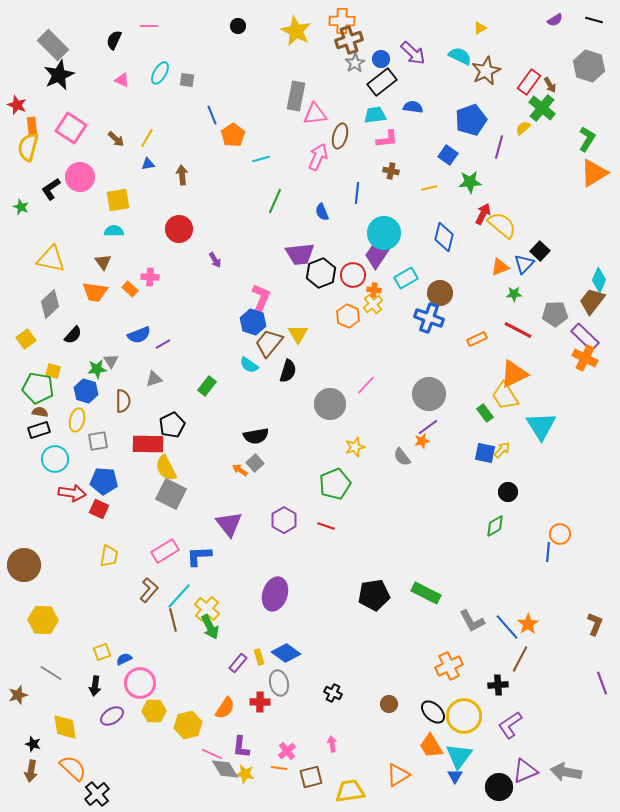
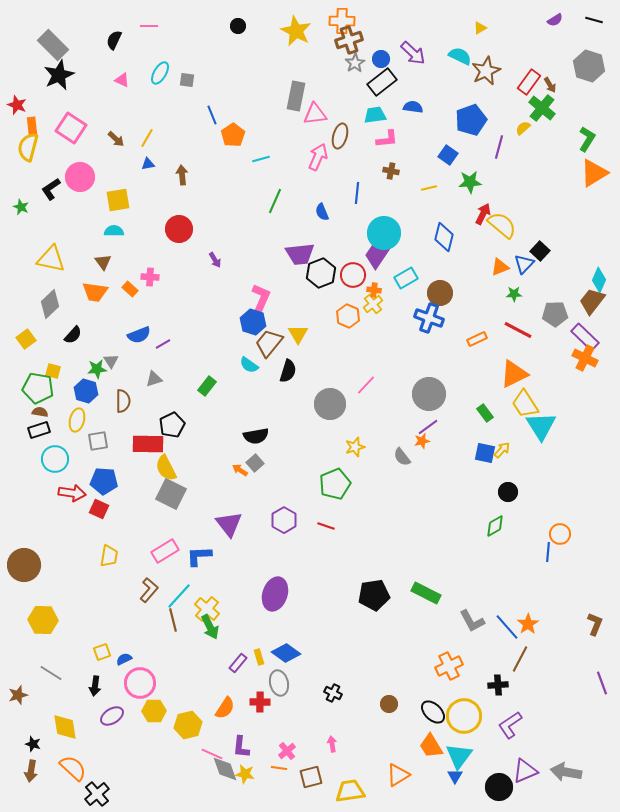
yellow trapezoid at (505, 396): moved 20 px right, 8 px down
gray diamond at (225, 769): rotated 12 degrees clockwise
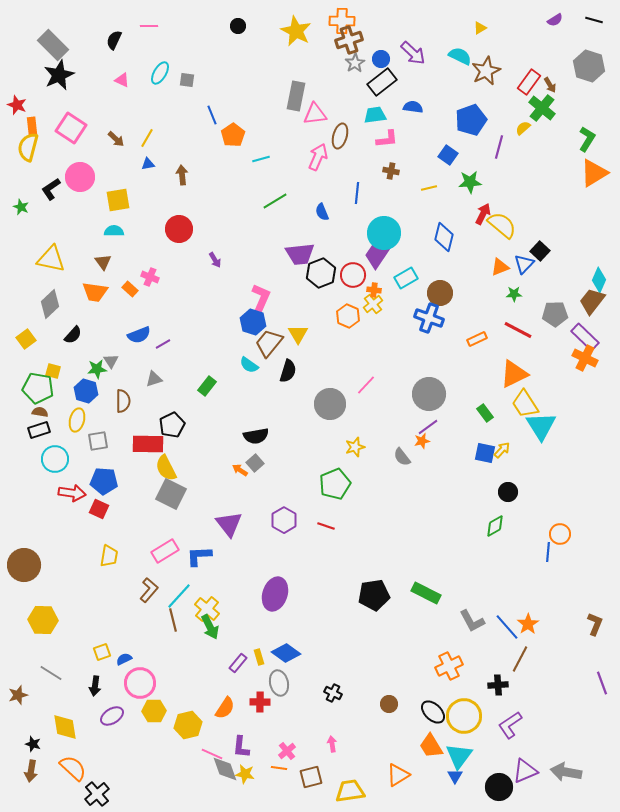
green line at (275, 201): rotated 35 degrees clockwise
pink cross at (150, 277): rotated 18 degrees clockwise
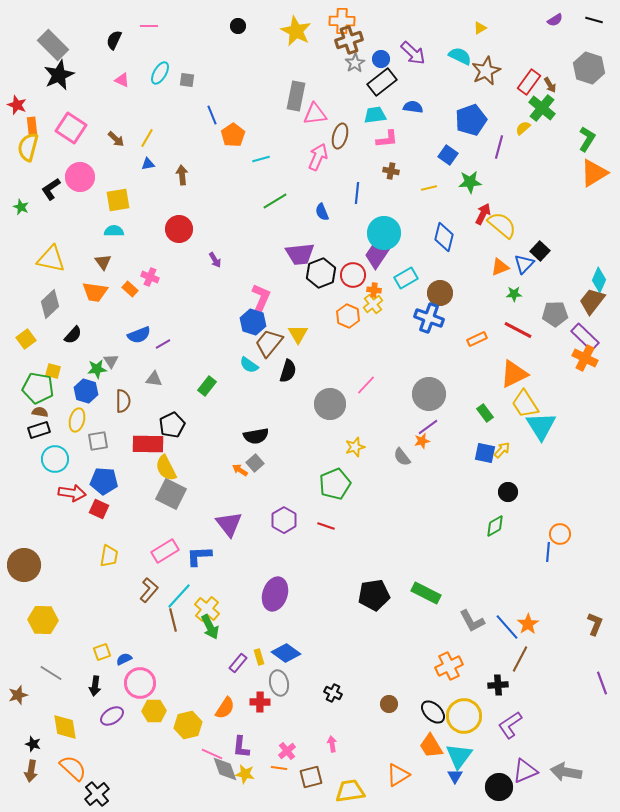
gray hexagon at (589, 66): moved 2 px down
gray triangle at (154, 379): rotated 24 degrees clockwise
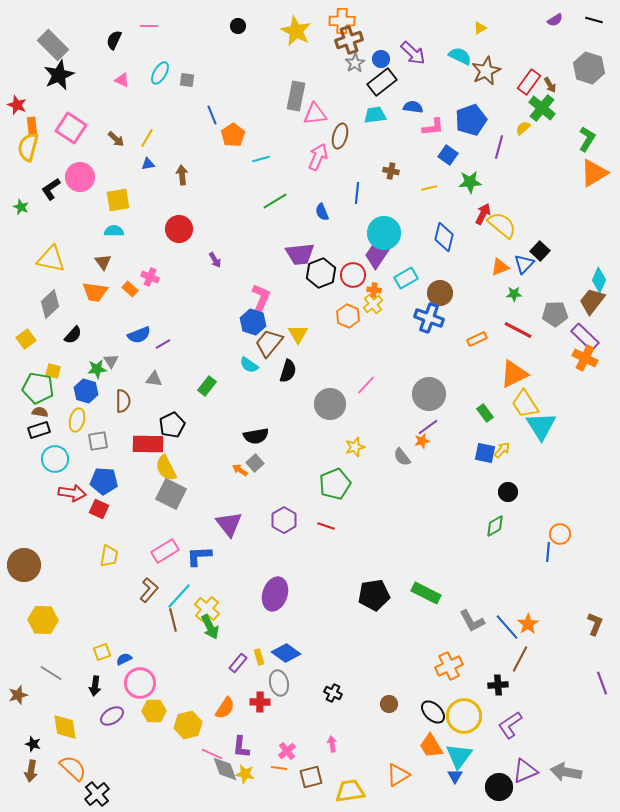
pink L-shape at (387, 139): moved 46 px right, 12 px up
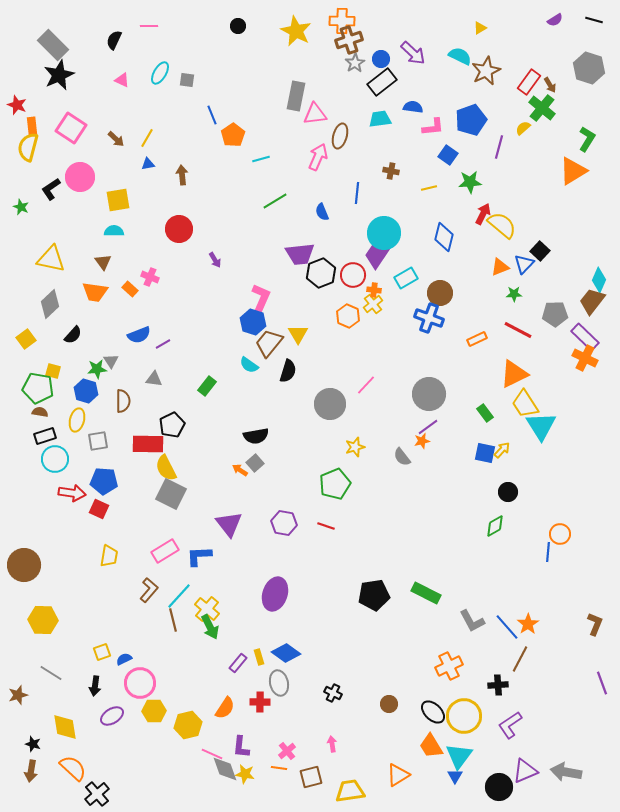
cyan trapezoid at (375, 115): moved 5 px right, 4 px down
orange triangle at (594, 173): moved 21 px left, 2 px up
black rectangle at (39, 430): moved 6 px right, 6 px down
purple hexagon at (284, 520): moved 3 px down; rotated 20 degrees counterclockwise
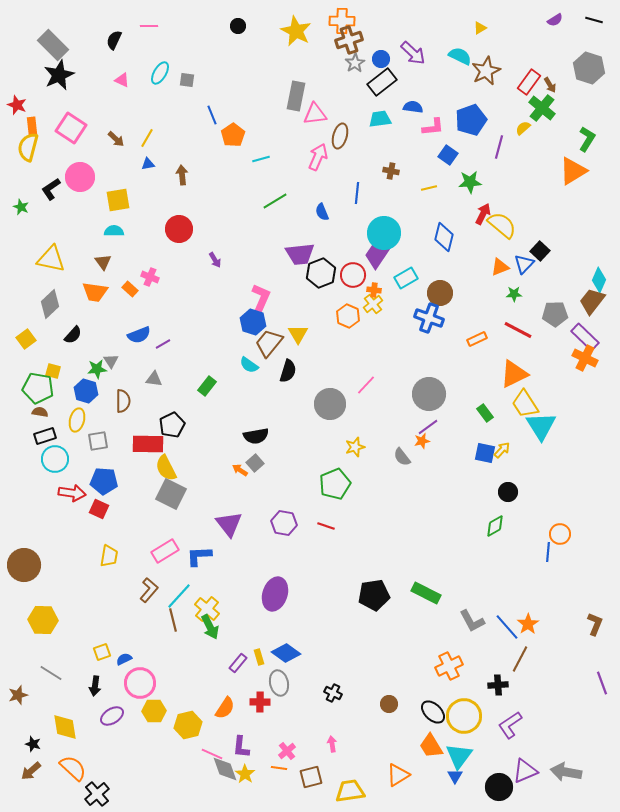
brown arrow at (31, 771): rotated 40 degrees clockwise
yellow star at (245, 774): rotated 24 degrees clockwise
